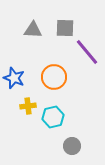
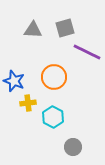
gray square: rotated 18 degrees counterclockwise
purple line: rotated 24 degrees counterclockwise
blue star: moved 3 px down
yellow cross: moved 3 px up
cyan hexagon: rotated 20 degrees counterclockwise
gray circle: moved 1 px right, 1 px down
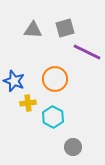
orange circle: moved 1 px right, 2 px down
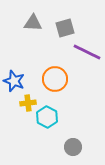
gray triangle: moved 7 px up
cyan hexagon: moved 6 px left
